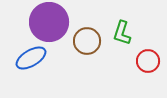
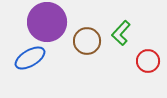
purple circle: moved 2 px left
green L-shape: moved 1 px left; rotated 25 degrees clockwise
blue ellipse: moved 1 px left
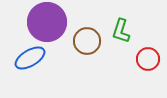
green L-shape: moved 2 px up; rotated 25 degrees counterclockwise
red circle: moved 2 px up
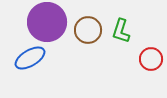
brown circle: moved 1 px right, 11 px up
red circle: moved 3 px right
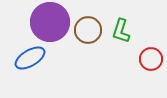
purple circle: moved 3 px right
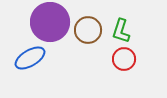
red circle: moved 27 px left
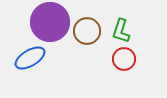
brown circle: moved 1 px left, 1 px down
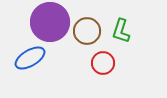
red circle: moved 21 px left, 4 px down
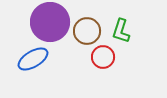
blue ellipse: moved 3 px right, 1 px down
red circle: moved 6 px up
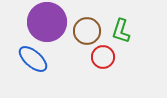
purple circle: moved 3 px left
blue ellipse: rotated 72 degrees clockwise
